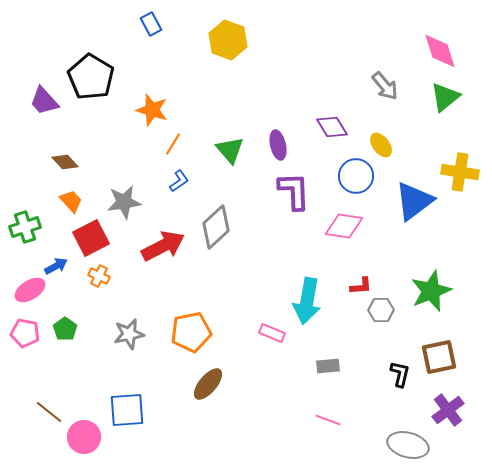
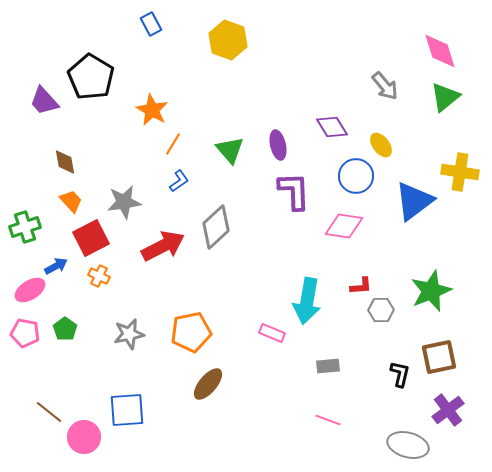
orange star at (152, 110): rotated 12 degrees clockwise
brown diamond at (65, 162): rotated 32 degrees clockwise
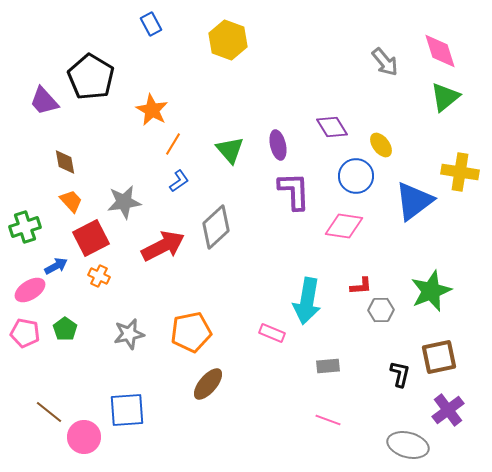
gray arrow at (385, 86): moved 24 px up
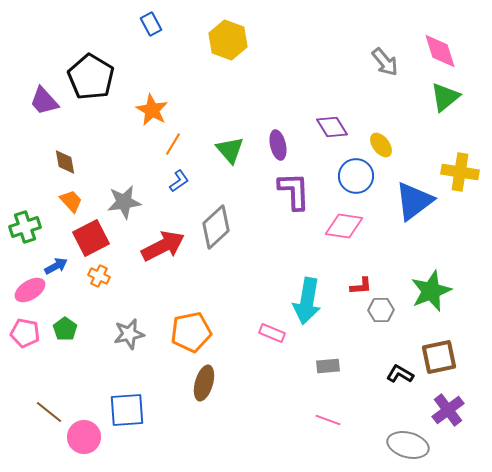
black L-shape at (400, 374): rotated 72 degrees counterclockwise
brown ellipse at (208, 384): moved 4 px left, 1 px up; rotated 24 degrees counterclockwise
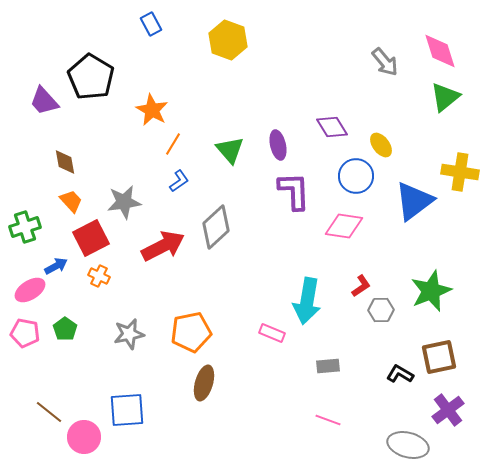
red L-shape at (361, 286): rotated 30 degrees counterclockwise
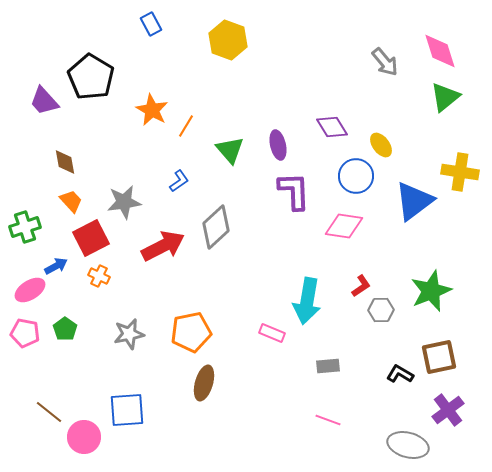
orange line at (173, 144): moved 13 px right, 18 px up
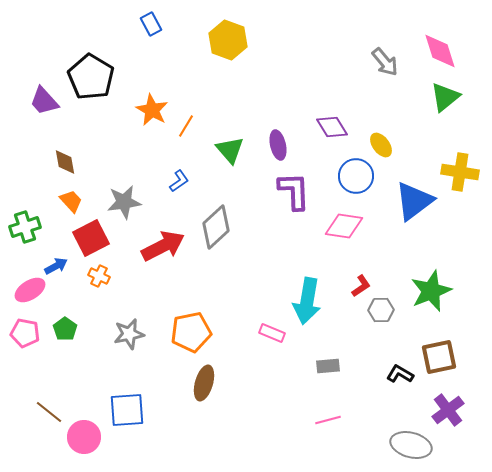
pink line at (328, 420): rotated 35 degrees counterclockwise
gray ellipse at (408, 445): moved 3 px right
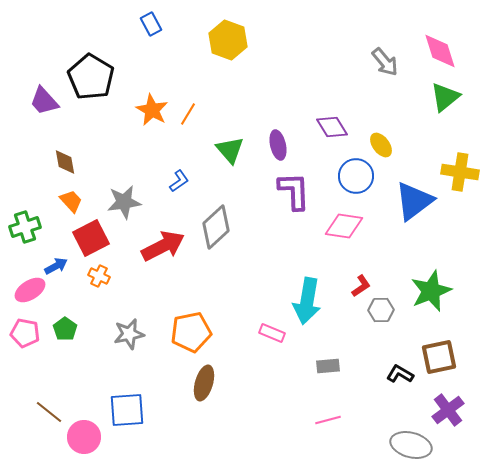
orange line at (186, 126): moved 2 px right, 12 px up
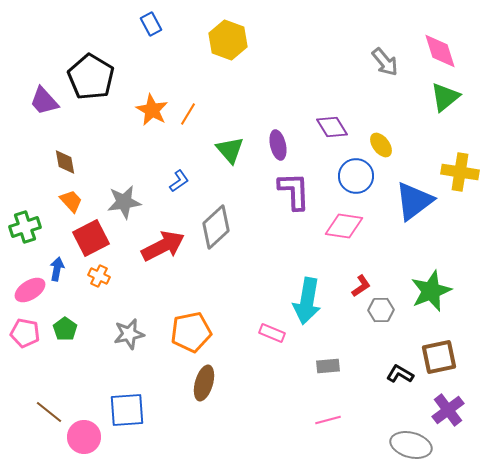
blue arrow at (56, 266): moved 1 px right, 3 px down; rotated 50 degrees counterclockwise
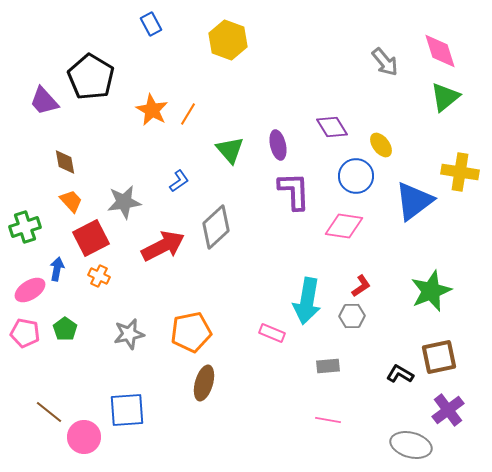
gray hexagon at (381, 310): moved 29 px left, 6 px down
pink line at (328, 420): rotated 25 degrees clockwise
